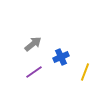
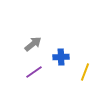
blue cross: rotated 21 degrees clockwise
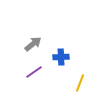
yellow line: moved 5 px left, 11 px down
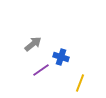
blue cross: rotated 21 degrees clockwise
purple line: moved 7 px right, 2 px up
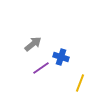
purple line: moved 2 px up
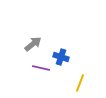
purple line: rotated 48 degrees clockwise
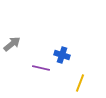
gray arrow: moved 21 px left
blue cross: moved 1 px right, 2 px up
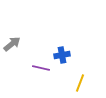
blue cross: rotated 28 degrees counterclockwise
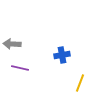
gray arrow: rotated 138 degrees counterclockwise
purple line: moved 21 px left
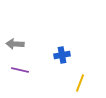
gray arrow: moved 3 px right
purple line: moved 2 px down
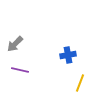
gray arrow: rotated 48 degrees counterclockwise
blue cross: moved 6 px right
